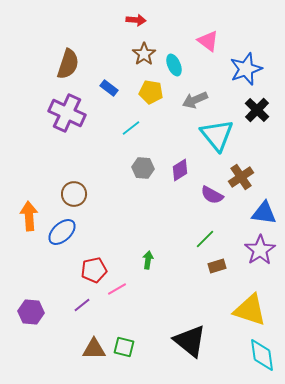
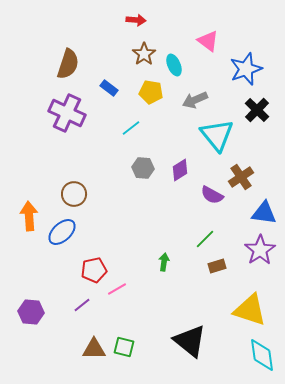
green arrow: moved 16 px right, 2 px down
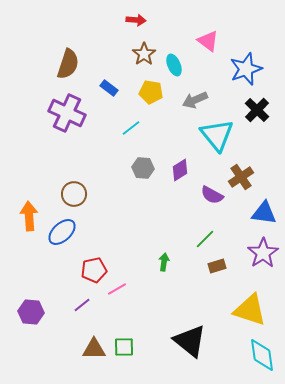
purple star: moved 3 px right, 3 px down
green square: rotated 15 degrees counterclockwise
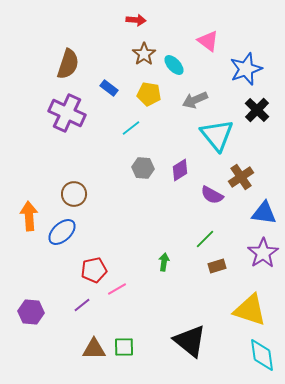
cyan ellipse: rotated 20 degrees counterclockwise
yellow pentagon: moved 2 px left, 2 px down
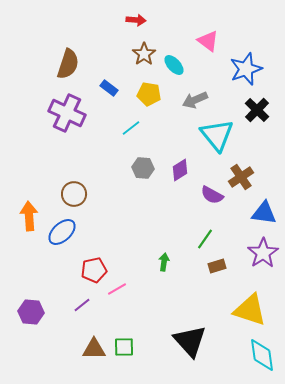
green line: rotated 10 degrees counterclockwise
black triangle: rotated 9 degrees clockwise
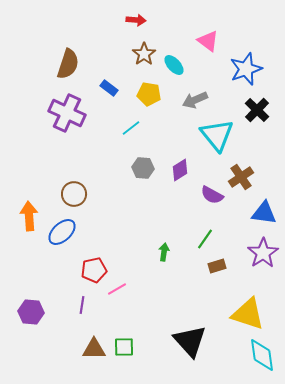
green arrow: moved 10 px up
purple line: rotated 42 degrees counterclockwise
yellow triangle: moved 2 px left, 4 px down
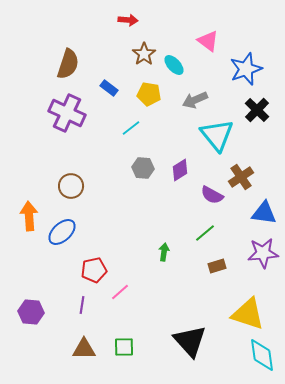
red arrow: moved 8 px left
brown circle: moved 3 px left, 8 px up
green line: moved 6 px up; rotated 15 degrees clockwise
purple star: rotated 28 degrees clockwise
pink line: moved 3 px right, 3 px down; rotated 12 degrees counterclockwise
brown triangle: moved 10 px left
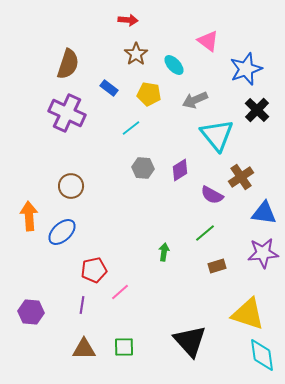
brown star: moved 8 px left
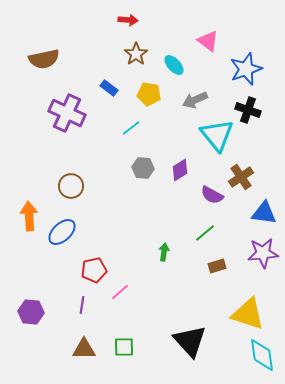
brown semicircle: moved 24 px left, 5 px up; rotated 60 degrees clockwise
black cross: moved 9 px left; rotated 25 degrees counterclockwise
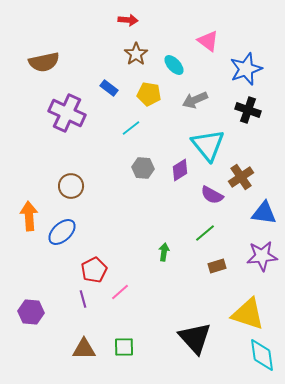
brown semicircle: moved 3 px down
cyan triangle: moved 9 px left, 10 px down
purple star: moved 1 px left, 3 px down
red pentagon: rotated 15 degrees counterclockwise
purple line: moved 1 px right, 6 px up; rotated 24 degrees counterclockwise
black triangle: moved 5 px right, 3 px up
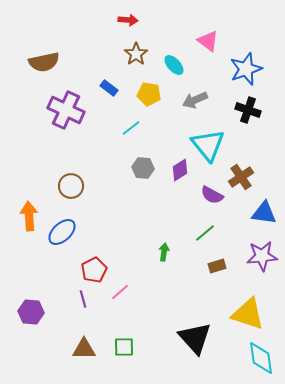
purple cross: moved 1 px left, 3 px up
cyan diamond: moved 1 px left, 3 px down
